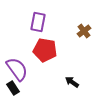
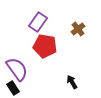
purple rectangle: rotated 24 degrees clockwise
brown cross: moved 6 px left, 2 px up
red pentagon: moved 4 px up
black arrow: rotated 24 degrees clockwise
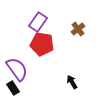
red pentagon: moved 3 px left, 2 px up
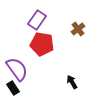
purple rectangle: moved 1 px left, 2 px up
